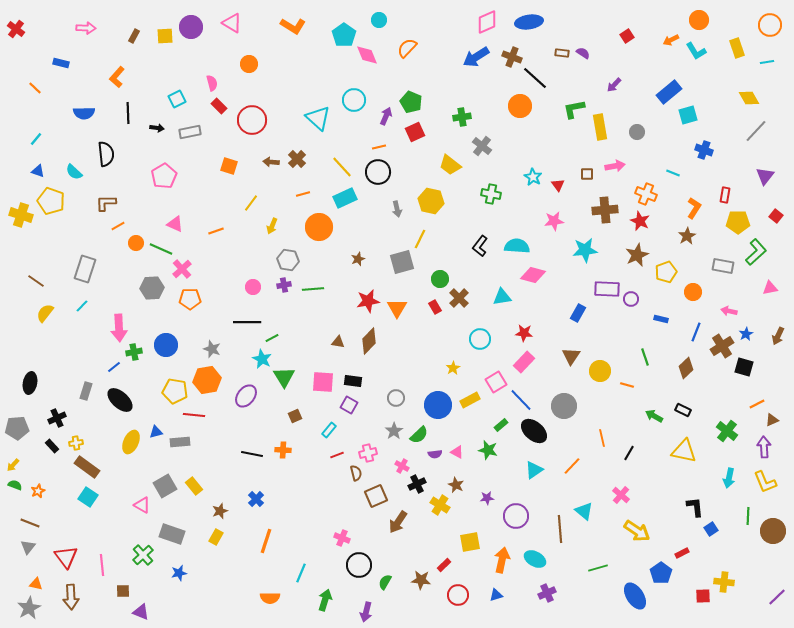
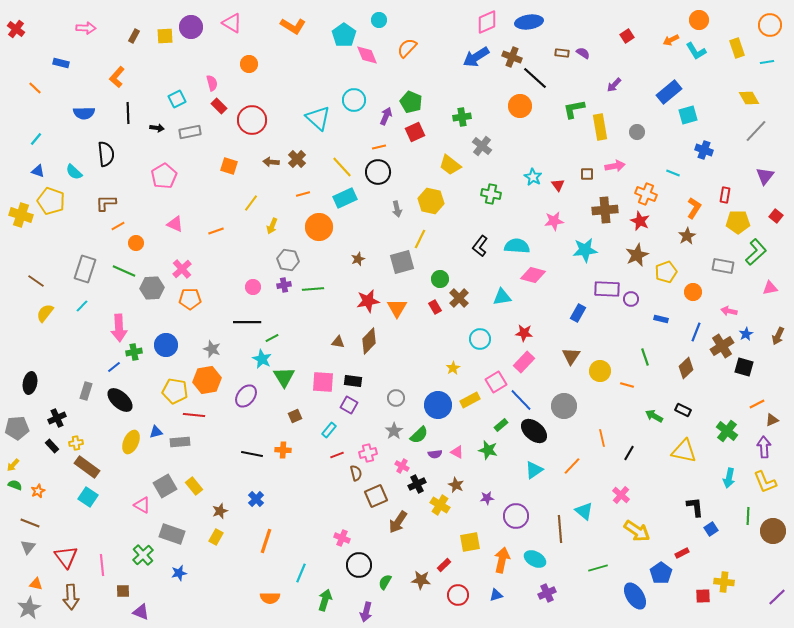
green line at (161, 249): moved 37 px left, 22 px down
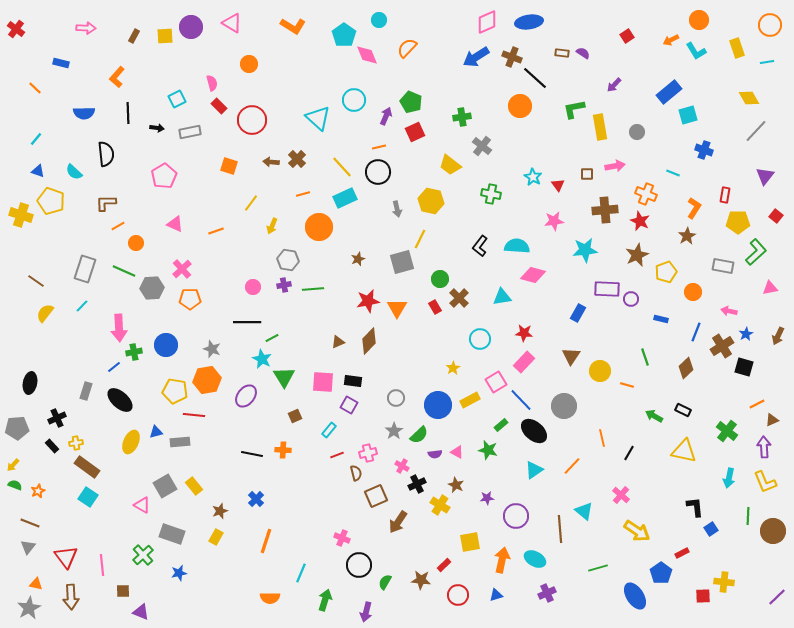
brown triangle at (338, 342): rotated 32 degrees counterclockwise
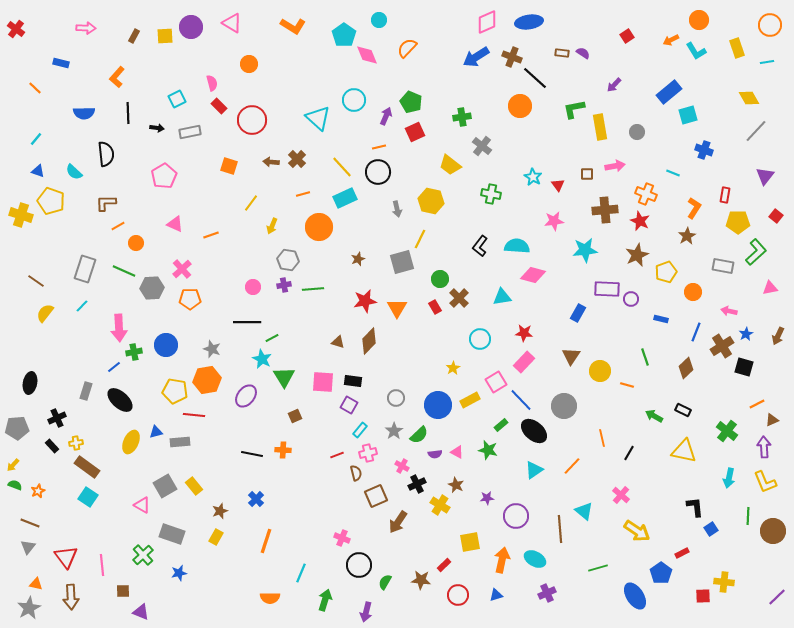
orange line at (216, 231): moved 5 px left, 4 px down
red star at (368, 301): moved 3 px left
brown triangle at (338, 342): rotated 40 degrees clockwise
cyan rectangle at (329, 430): moved 31 px right
